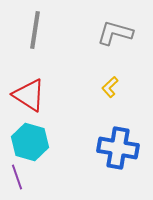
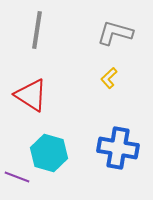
gray line: moved 2 px right
yellow L-shape: moved 1 px left, 9 px up
red triangle: moved 2 px right
cyan hexagon: moved 19 px right, 11 px down
purple line: rotated 50 degrees counterclockwise
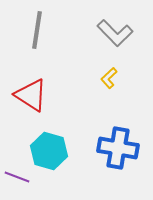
gray L-shape: rotated 150 degrees counterclockwise
cyan hexagon: moved 2 px up
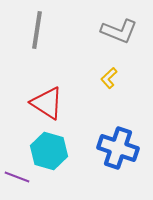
gray L-shape: moved 4 px right, 2 px up; rotated 24 degrees counterclockwise
red triangle: moved 16 px right, 8 px down
blue cross: rotated 9 degrees clockwise
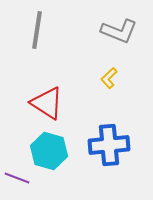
blue cross: moved 9 px left, 3 px up; rotated 24 degrees counterclockwise
purple line: moved 1 px down
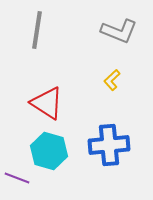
yellow L-shape: moved 3 px right, 2 px down
